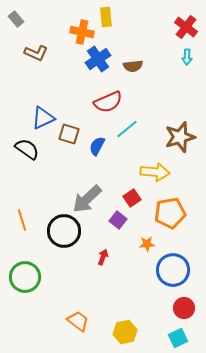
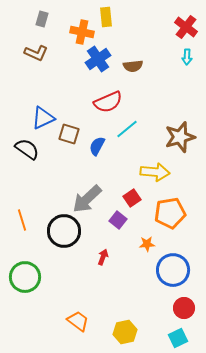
gray rectangle: moved 26 px right; rotated 56 degrees clockwise
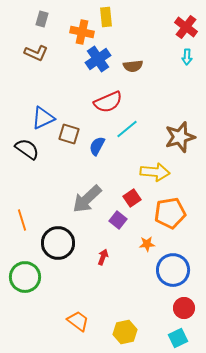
black circle: moved 6 px left, 12 px down
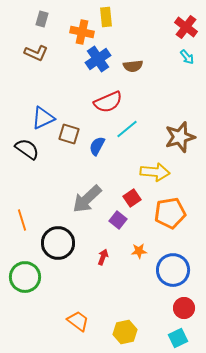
cyan arrow: rotated 42 degrees counterclockwise
orange star: moved 8 px left, 7 px down
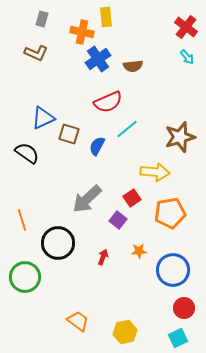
black semicircle: moved 4 px down
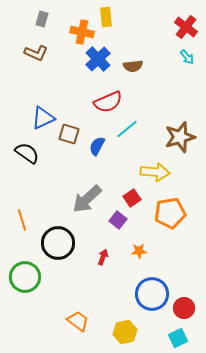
blue cross: rotated 10 degrees counterclockwise
blue circle: moved 21 px left, 24 px down
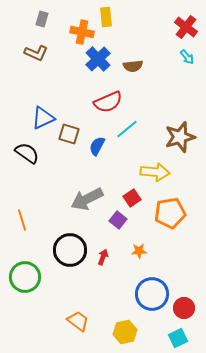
gray arrow: rotated 16 degrees clockwise
black circle: moved 12 px right, 7 px down
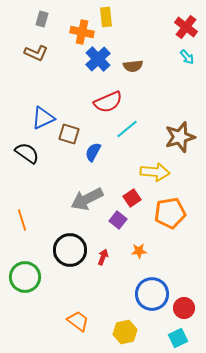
blue semicircle: moved 4 px left, 6 px down
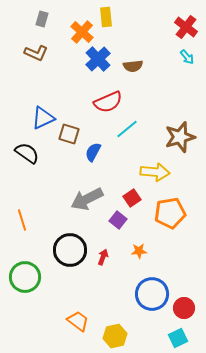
orange cross: rotated 30 degrees clockwise
yellow hexagon: moved 10 px left, 4 px down
